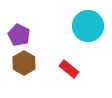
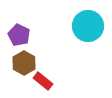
red rectangle: moved 26 px left, 12 px down
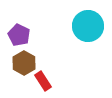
red rectangle: rotated 18 degrees clockwise
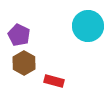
red rectangle: moved 11 px right; rotated 42 degrees counterclockwise
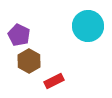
brown hexagon: moved 5 px right, 2 px up
red rectangle: rotated 42 degrees counterclockwise
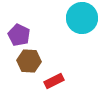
cyan circle: moved 6 px left, 8 px up
brown hexagon: rotated 25 degrees counterclockwise
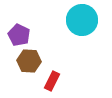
cyan circle: moved 2 px down
red rectangle: moved 2 px left; rotated 36 degrees counterclockwise
